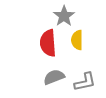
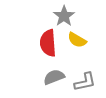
yellow semicircle: rotated 60 degrees counterclockwise
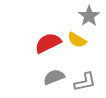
gray star: moved 25 px right
red semicircle: rotated 68 degrees clockwise
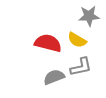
gray star: rotated 30 degrees clockwise
red semicircle: rotated 40 degrees clockwise
gray L-shape: moved 4 px left, 15 px up
